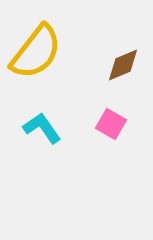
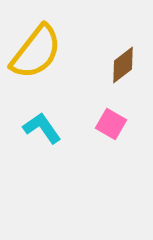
brown diamond: rotated 15 degrees counterclockwise
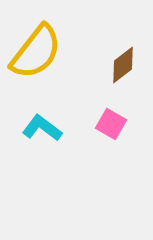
cyan L-shape: rotated 18 degrees counterclockwise
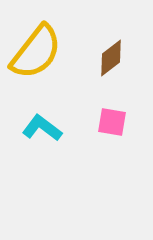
brown diamond: moved 12 px left, 7 px up
pink square: moved 1 px right, 2 px up; rotated 20 degrees counterclockwise
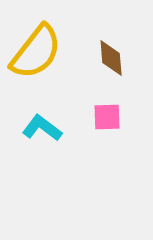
brown diamond: rotated 57 degrees counterclockwise
pink square: moved 5 px left, 5 px up; rotated 12 degrees counterclockwise
